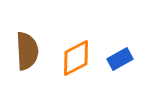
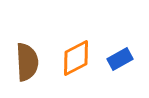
brown semicircle: moved 11 px down
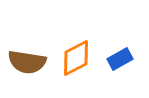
brown semicircle: rotated 102 degrees clockwise
